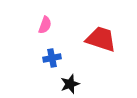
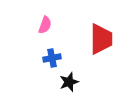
red trapezoid: rotated 72 degrees clockwise
black star: moved 1 px left, 2 px up
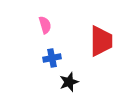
pink semicircle: rotated 36 degrees counterclockwise
red trapezoid: moved 2 px down
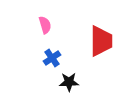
blue cross: rotated 24 degrees counterclockwise
black star: rotated 18 degrees clockwise
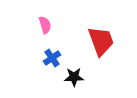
red trapezoid: rotated 20 degrees counterclockwise
black star: moved 5 px right, 5 px up
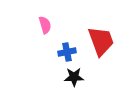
blue cross: moved 15 px right, 6 px up; rotated 24 degrees clockwise
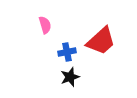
red trapezoid: rotated 68 degrees clockwise
black star: moved 4 px left; rotated 18 degrees counterclockwise
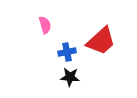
black star: rotated 24 degrees clockwise
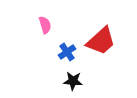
blue cross: rotated 24 degrees counterclockwise
black star: moved 3 px right, 4 px down
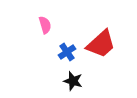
red trapezoid: moved 3 px down
black star: rotated 12 degrees clockwise
